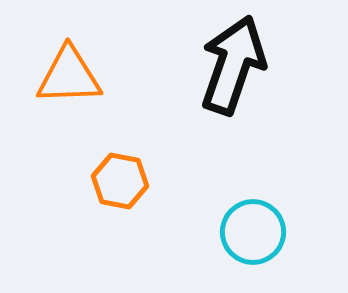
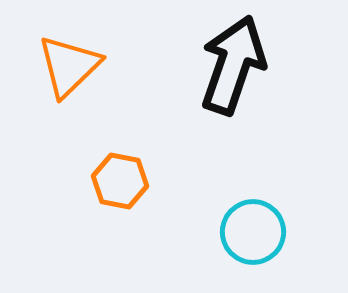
orange triangle: moved 10 px up; rotated 42 degrees counterclockwise
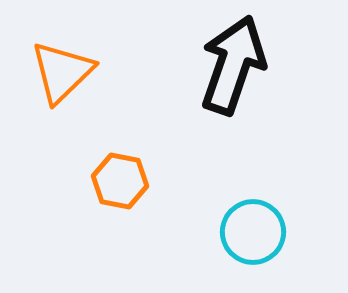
orange triangle: moved 7 px left, 6 px down
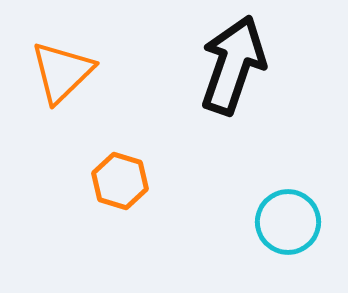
orange hexagon: rotated 6 degrees clockwise
cyan circle: moved 35 px right, 10 px up
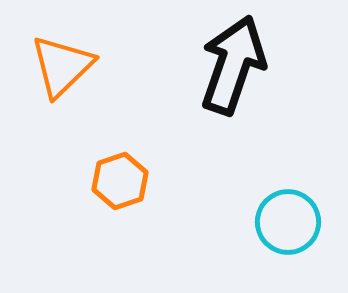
orange triangle: moved 6 px up
orange hexagon: rotated 24 degrees clockwise
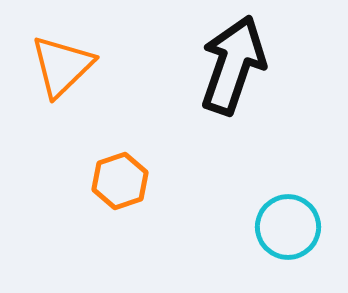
cyan circle: moved 5 px down
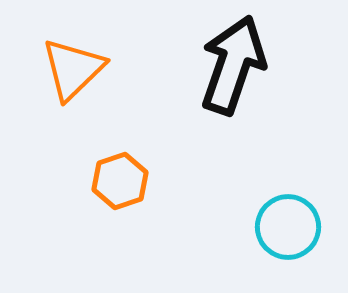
orange triangle: moved 11 px right, 3 px down
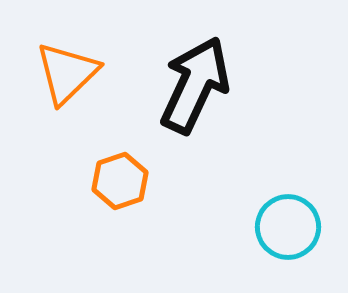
black arrow: moved 38 px left, 20 px down; rotated 6 degrees clockwise
orange triangle: moved 6 px left, 4 px down
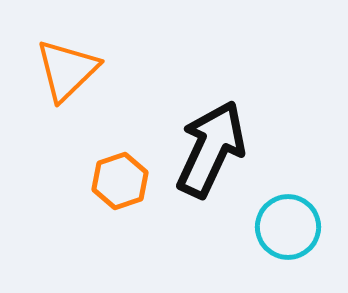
orange triangle: moved 3 px up
black arrow: moved 16 px right, 64 px down
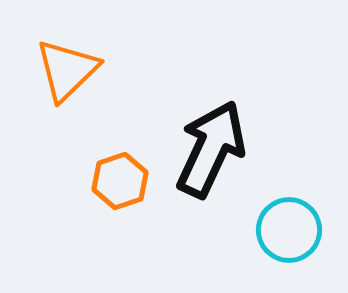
cyan circle: moved 1 px right, 3 px down
